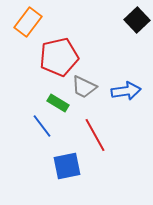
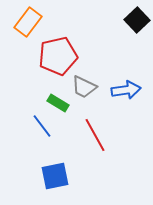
red pentagon: moved 1 px left, 1 px up
blue arrow: moved 1 px up
blue square: moved 12 px left, 10 px down
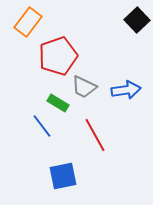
red pentagon: rotated 6 degrees counterclockwise
blue square: moved 8 px right
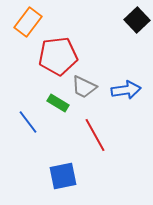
red pentagon: rotated 12 degrees clockwise
blue line: moved 14 px left, 4 px up
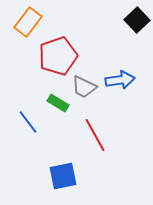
red pentagon: rotated 12 degrees counterclockwise
blue arrow: moved 6 px left, 10 px up
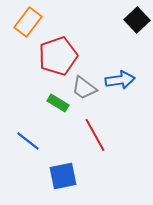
gray trapezoid: moved 1 px down; rotated 12 degrees clockwise
blue line: moved 19 px down; rotated 15 degrees counterclockwise
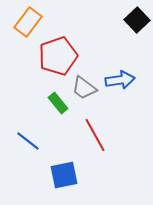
green rectangle: rotated 20 degrees clockwise
blue square: moved 1 px right, 1 px up
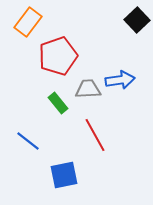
gray trapezoid: moved 4 px right, 1 px down; rotated 140 degrees clockwise
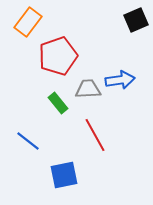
black square: moved 1 px left; rotated 20 degrees clockwise
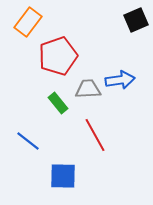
blue square: moved 1 px left, 1 px down; rotated 12 degrees clockwise
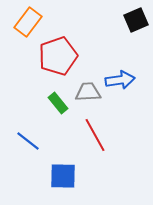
gray trapezoid: moved 3 px down
